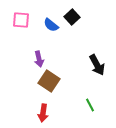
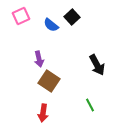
pink square: moved 4 px up; rotated 30 degrees counterclockwise
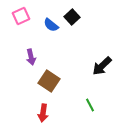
purple arrow: moved 8 px left, 2 px up
black arrow: moved 5 px right, 1 px down; rotated 75 degrees clockwise
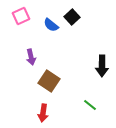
black arrow: rotated 45 degrees counterclockwise
green line: rotated 24 degrees counterclockwise
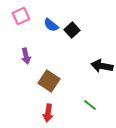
black square: moved 13 px down
purple arrow: moved 5 px left, 1 px up
black arrow: rotated 100 degrees clockwise
red arrow: moved 5 px right
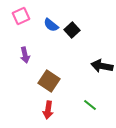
purple arrow: moved 1 px left, 1 px up
red arrow: moved 3 px up
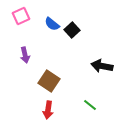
blue semicircle: moved 1 px right, 1 px up
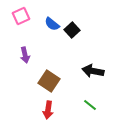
black arrow: moved 9 px left, 5 px down
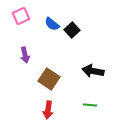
brown square: moved 2 px up
green line: rotated 32 degrees counterclockwise
